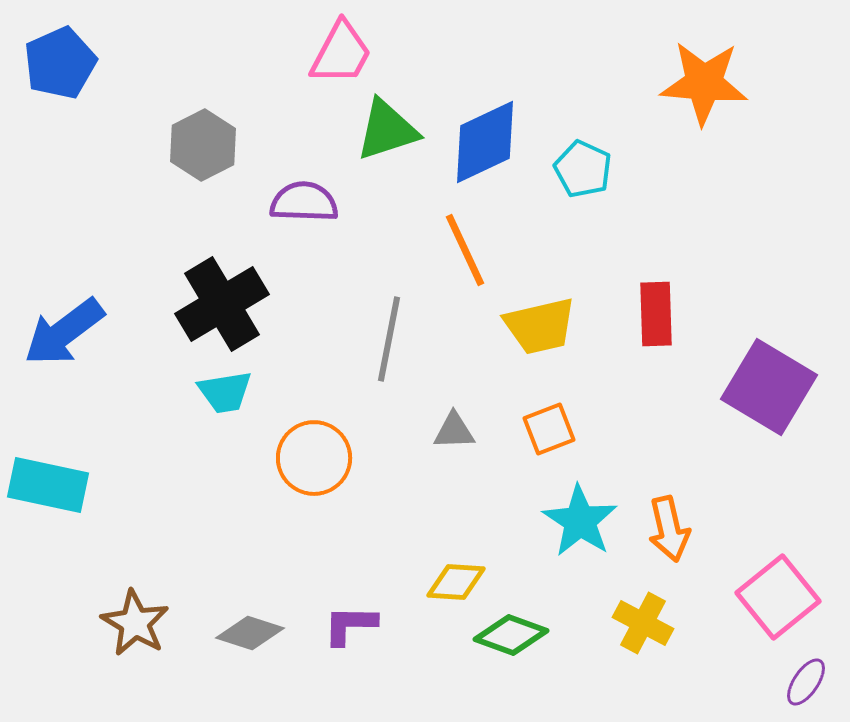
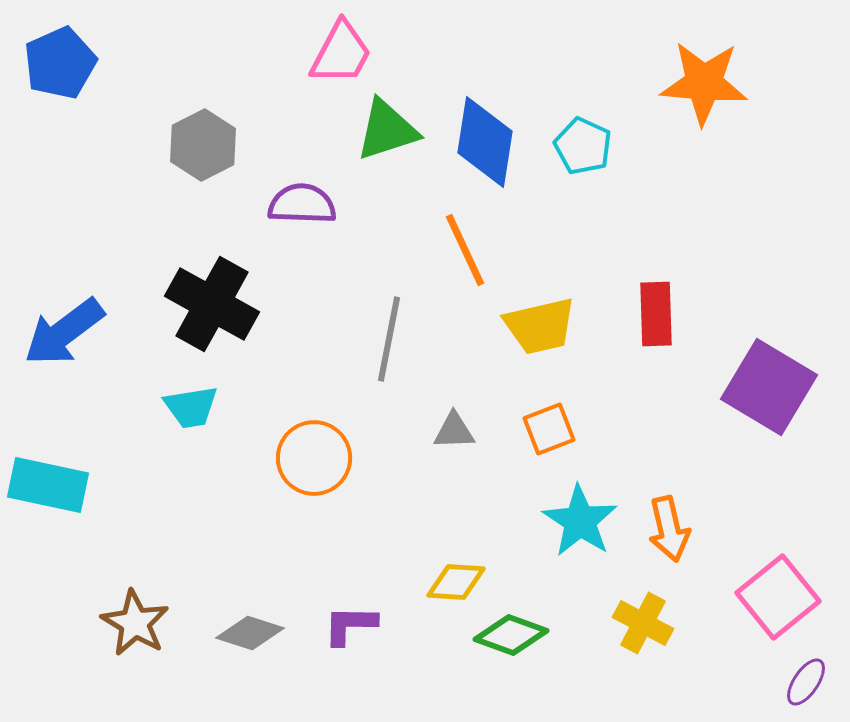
blue diamond: rotated 56 degrees counterclockwise
cyan pentagon: moved 23 px up
purple semicircle: moved 2 px left, 2 px down
black cross: moved 10 px left; rotated 30 degrees counterclockwise
cyan trapezoid: moved 34 px left, 15 px down
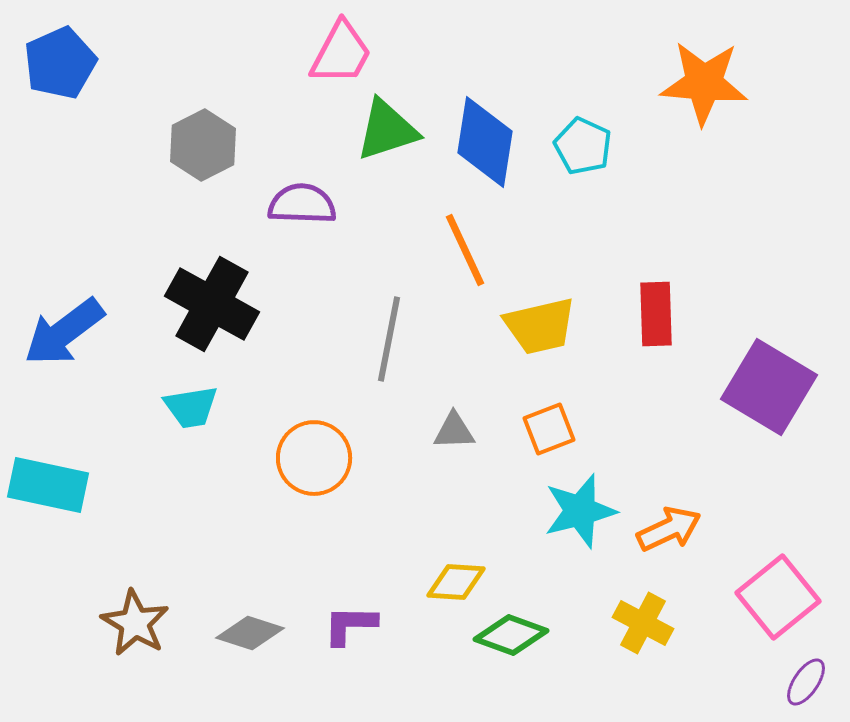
cyan star: moved 10 px up; rotated 24 degrees clockwise
orange arrow: rotated 102 degrees counterclockwise
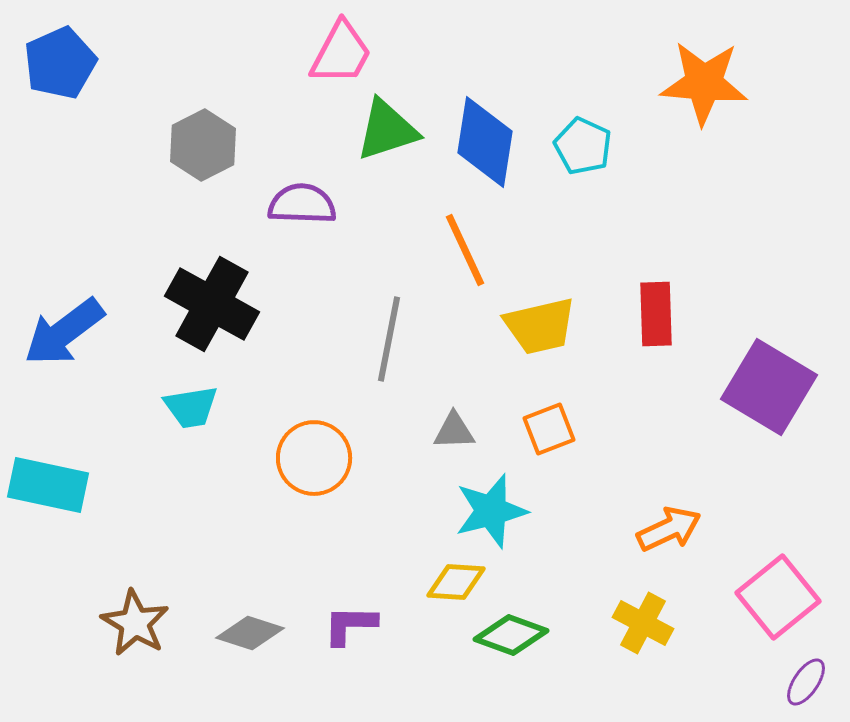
cyan star: moved 89 px left
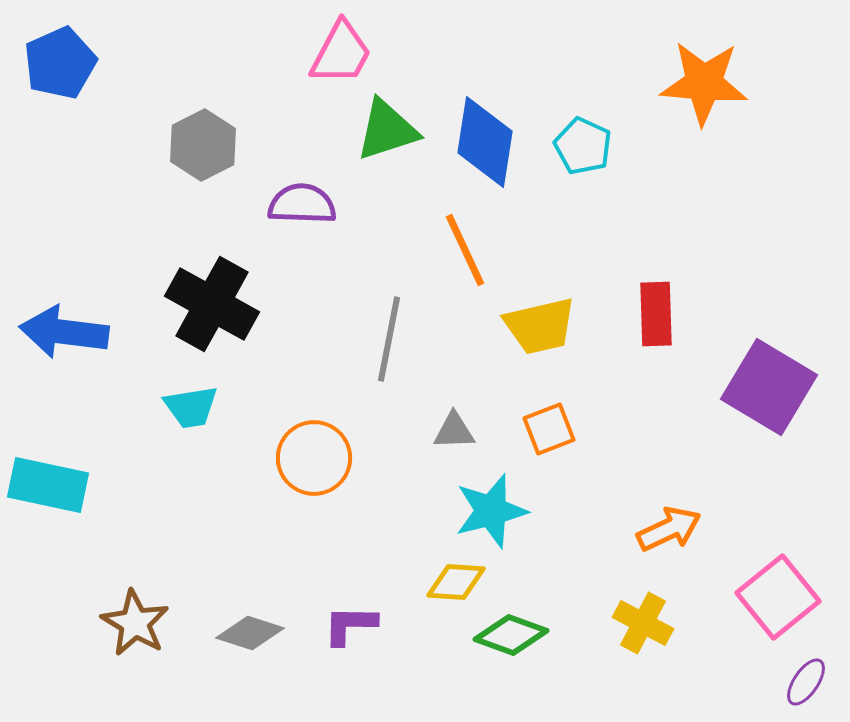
blue arrow: rotated 44 degrees clockwise
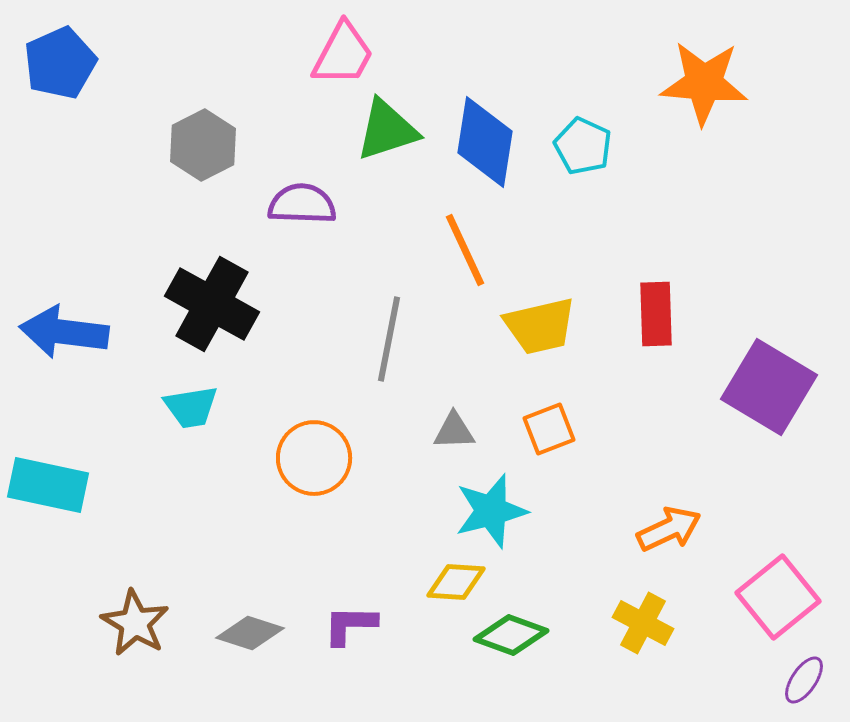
pink trapezoid: moved 2 px right, 1 px down
purple ellipse: moved 2 px left, 2 px up
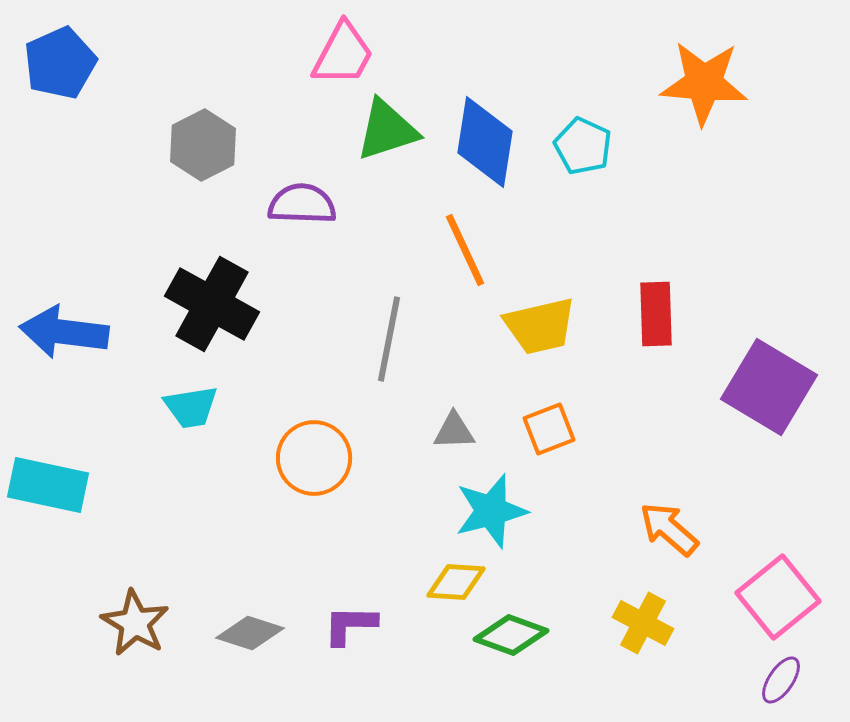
orange arrow: rotated 114 degrees counterclockwise
purple ellipse: moved 23 px left
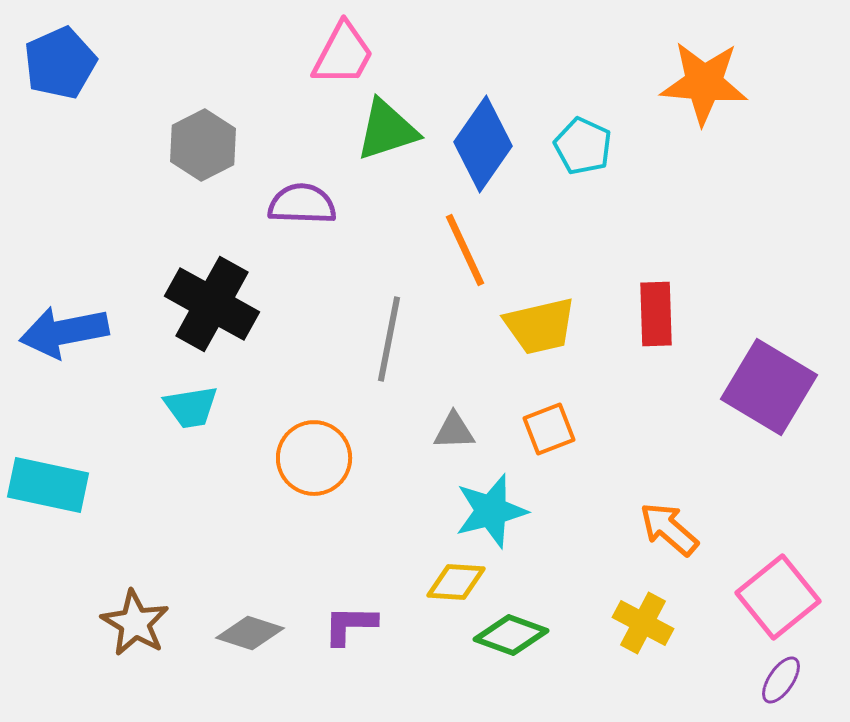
blue diamond: moved 2 px left, 2 px down; rotated 26 degrees clockwise
blue arrow: rotated 18 degrees counterclockwise
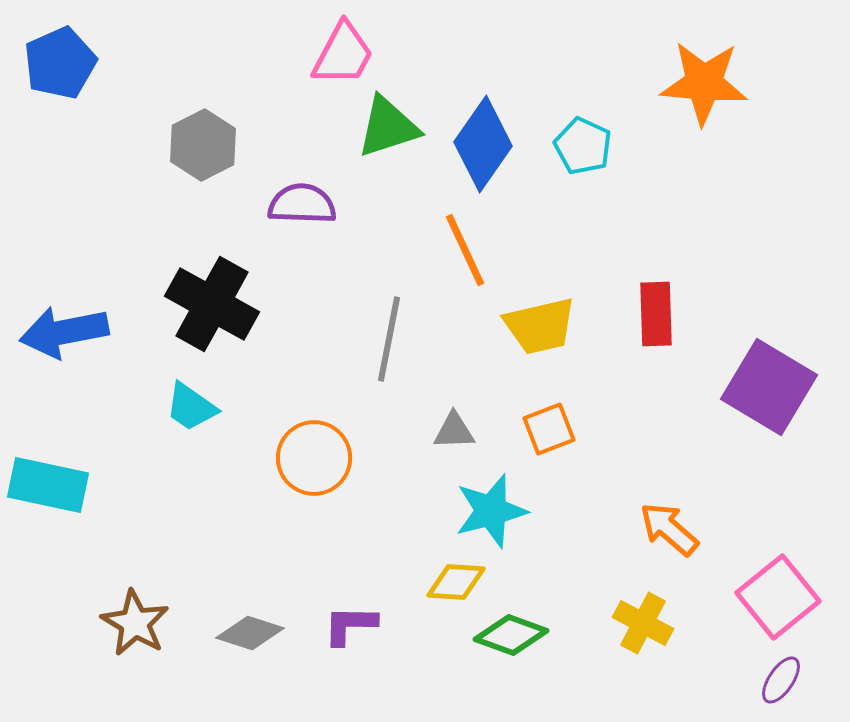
green triangle: moved 1 px right, 3 px up
cyan trapezoid: rotated 44 degrees clockwise
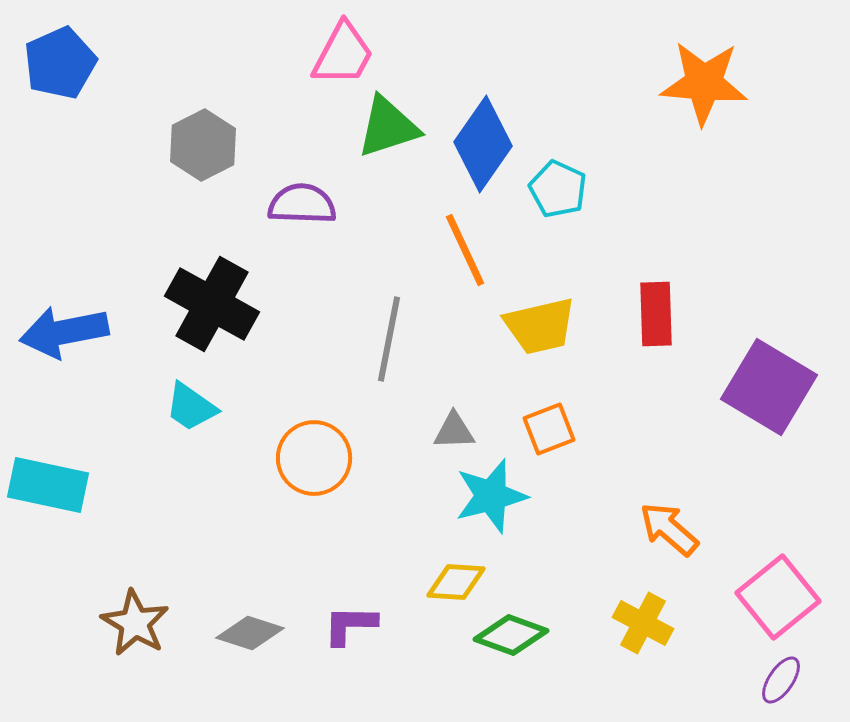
cyan pentagon: moved 25 px left, 43 px down
cyan star: moved 15 px up
